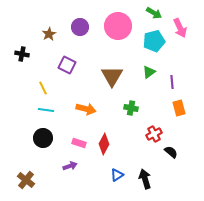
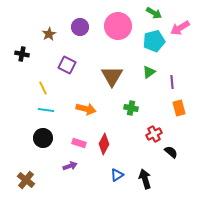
pink arrow: rotated 84 degrees clockwise
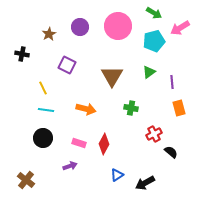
black arrow: moved 4 px down; rotated 102 degrees counterclockwise
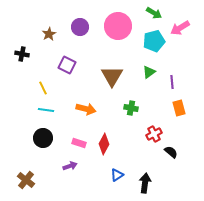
black arrow: rotated 126 degrees clockwise
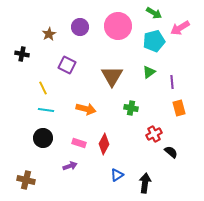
brown cross: rotated 24 degrees counterclockwise
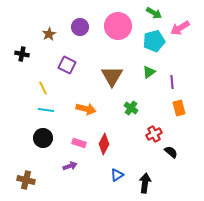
green cross: rotated 24 degrees clockwise
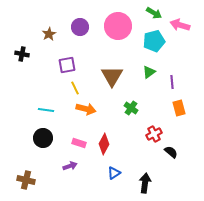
pink arrow: moved 3 px up; rotated 48 degrees clockwise
purple square: rotated 36 degrees counterclockwise
yellow line: moved 32 px right
blue triangle: moved 3 px left, 2 px up
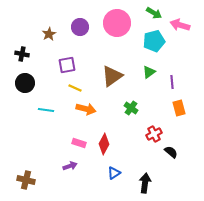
pink circle: moved 1 px left, 3 px up
brown triangle: rotated 25 degrees clockwise
yellow line: rotated 40 degrees counterclockwise
black circle: moved 18 px left, 55 px up
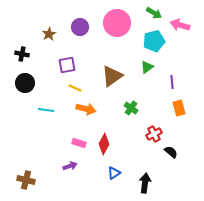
green triangle: moved 2 px left, 5 px up
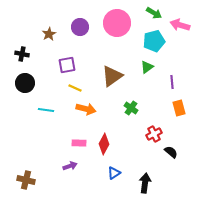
pink rectangle: rotated 16 degrees counterclockwise
